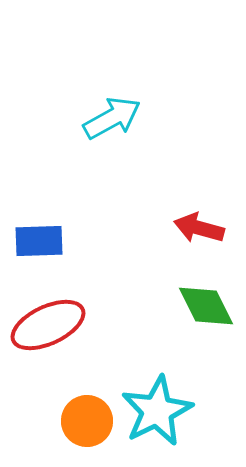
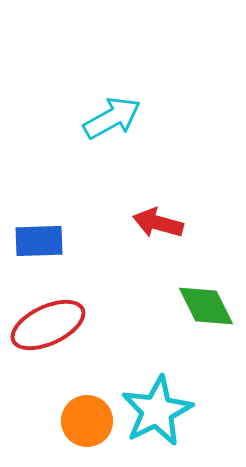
red arrow: moved 41 px left, 5 px up
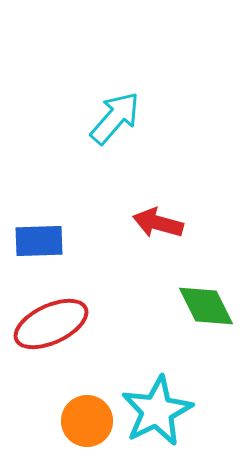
cyan arrow: moved 3 px right; rotated 20 degrees counterclockwise
red ellipse: moved 3 px right, 1 px up
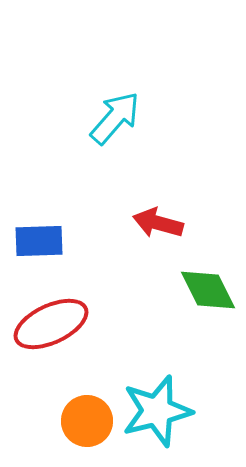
green diamond: moved 2 px right, 16 px up
cyan star: rotated 12 degrees clockwise
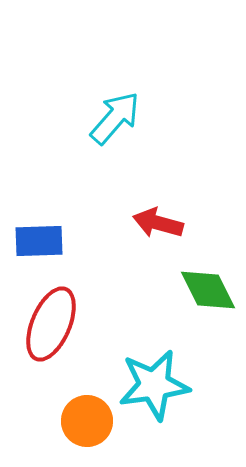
red ellipse: rotated 42 degrees counterclockwise
cyan star: moved 3 px left, 26 px up; rotated 6 degrees clockwise
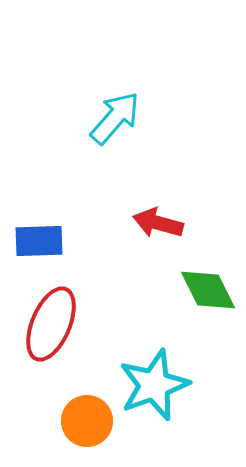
cyan star: rotated 12 degrees counterclockwise
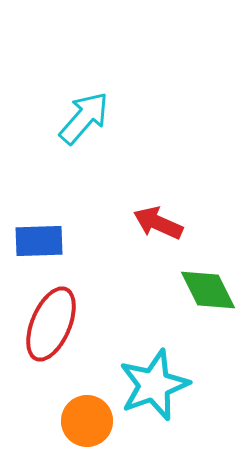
cyan arrow: moved 31 px left
red arrow: rotated 9 degrees clockwise
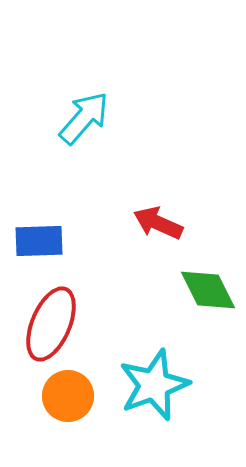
orange circle: moved 19 px left, 25 px up
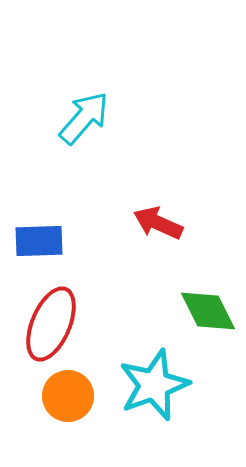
green diamond: moved 21 px down
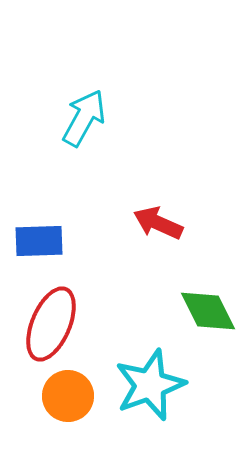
cyan arrow: rotated 12 degrees counterclockwise
cyan star: moved 4 px left
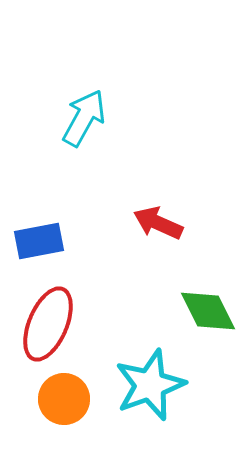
blue rectangle: rotated 9 degrees counterclockwise
red ellipse: moved 3 px left
orange circle: moved 4 px left, 3 px down
